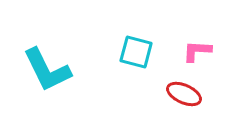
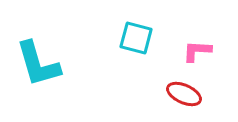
cyan square: moved 14 px up
cyan L-shape: moved 9 px left, 6 px up; rotated 10 degrees clockwise
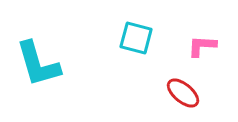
pink L-shape: moved 5 px right, 5 px up
red ellipse: moved 1 px left, 1 px up; rotated 16 degrees clockwise
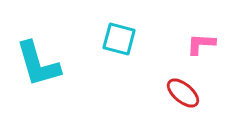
cyan square: moved 17 px left, 1 px down
pink L-shape: moved 1 px left, 2 px up
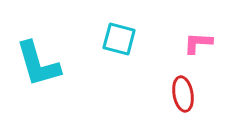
pink L-shape: moved 3 px left, 1 px up
red ellipse: moved 1 px down; rotated 40 degrees clockwise
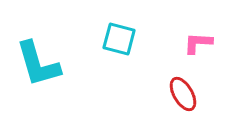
red ellipse: rotated 20 degrees counterclockwise
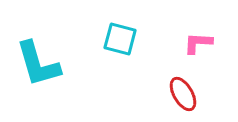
cyan square: moved 1 px right
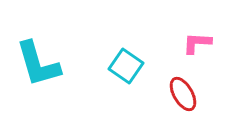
cyan square: moved 6 px right, 27 px down; rotated 20 degrees clockwise
pink L-shape: moved 1 px left
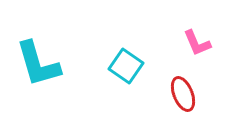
pink L-shape: rotated 116 degrees counterclockwise
red ellipse: rotated 8 degrees clockwise
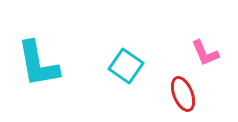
pink L-shape: moved 8 px right, 10 px down
cyan L-shape: rotated 6 degrees clockwise
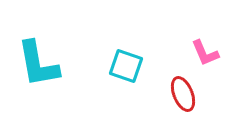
cyan square: rotated 16 degrees counterclockwise
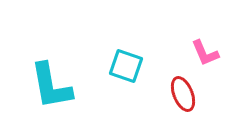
cyan L-shape: moved 13 px right, 22 px down
